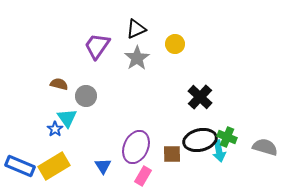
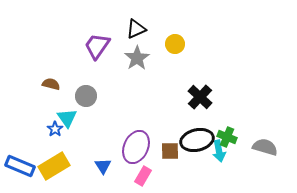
brown semicircle: moved 8 px left
black ellipse: moved 3 px left
brown square: moved 2 px left, 3 px up
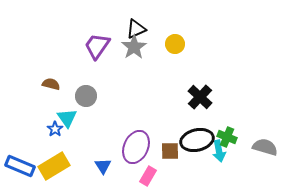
gray star: moved 3 px left, 11 px up
pink rectangle: moved 5 px right
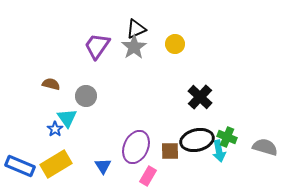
yellow rectangle: moved 2 px right, 2 px up
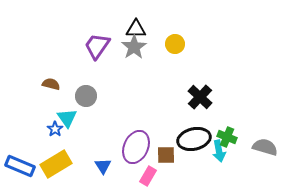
black triangle: rotated 25 degrees clockwise
black ellipse: moved 3 px left, 1 px up
brown square: moved 4 px left, 4 px down
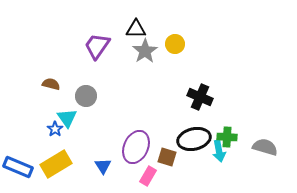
gray star: moved 11 px right, 4 px down
black cross: rotated 20 degrees counterclockwise
green cross: rotated 18 degrees counterclockwise
brown square: moved 1 px right, 2 px down; rotated 18 degrees clockwise
blue rectangle: moved 2 px left, 1 px down
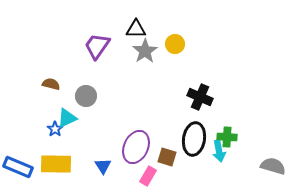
cyan triangle: rotated 40 degrees clockwise
black ellipse: rotated 68 degrees counterclockwise
gray semicircle: moved 8 px right, 19 px down
yellow rectangle: rotated 32 degrees clockwise
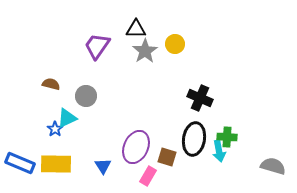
black cross: moved 1 px down
blue rectangle: moved 2 px right, 4 px up
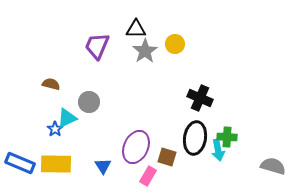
purple trapezoid: rotated 12 degrees counterclockwise
gray circle: moved 3 px right, 6 px down
black ellipse: moved 1 px right, 1 px up
cyan arrow: moved 1 px left, 1 px up
